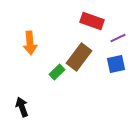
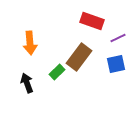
black arrow: moved 5 px right, 24 px up
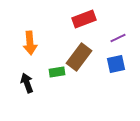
red rectangle: moved 8 px left, 2 px up; rotated 40 degrees counterclockwise
green rectangle: rotated 35 degrees clockwise
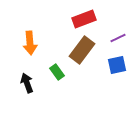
brown rectangle: moved 3 px right, 7 px up
blue square: moved 1 px right, 1 px down
green rectangle: rotated 63 degrees clockwise
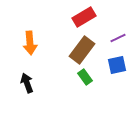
red rectangle: moved 2 px up; rotated 10 degrees counterclockwise
green rectangle: moved 28 px right, 5 px down
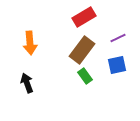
green rectangle: moved 1 px up
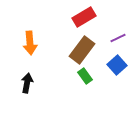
blue square: rotated 30 degrees counterclockwise
black arrow: rotated 30 degrees clockwise
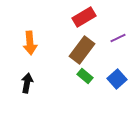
blue square: moved 14 px down
green rectangle: rotated 14 degrees counterclockwise
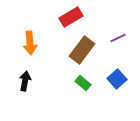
red rectangle: moved 13 px left
green rectangle: moved 2 px left, 7 px down
black arrow: moved 2 px left, 2 px up
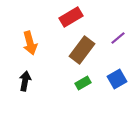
purple line: rotated 14 degrees counterclockwise
orange arrow: rotated 10 degrees counterclockwise
blue square: rotated 12 degrees clockwise
green rectangle: rotated 70 degrees counterclockwise
